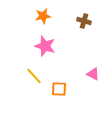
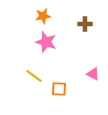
brown cross: moved 1 px right, 3 px down; rotated 16 degrees counterclockwise
pink star: moved 1 px right, 4 px up
yellow line: rotated 12 degrees counterclockwise
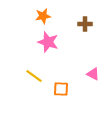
pink star: moved 2 px right
orange square: moved 2 px right
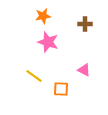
pink triangle: moved 9 px left, 4 px up
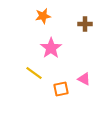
pink star: moved 3 px right, 6 px down; rotated 20 degrees clockwise
pink triangle: moved 9 px down
yellow line: moved 3 px up
orange square: rotated 14 degrees counterclockwise
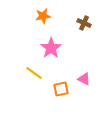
brown cross: moved 1 px left, 1 px up; rotated 24 degrees clockwise
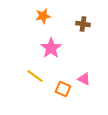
brown cross: moved 1 px left, 1 px down; rotated 16 degrees counterclockwise
yellow line: moved 1 px right, 3 px down
orange square: moved 2 px right; rotated 35 degrees clockwise
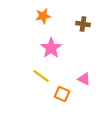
yellow line: moved 6 px right
orange square: moved 1 px left, 5 px down
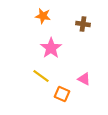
orange star: rotated 21 degrees clockwise
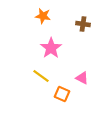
pink triangle: moved 2 px left, 1 px up
